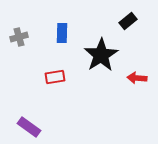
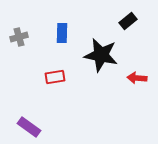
black star: rotated 28 degrees counterclockwise
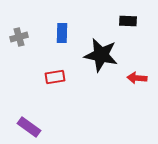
black rectangle: rotated 42 degrees clockwise
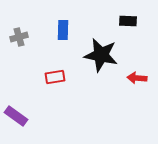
blue rectangle: moved 1 px right, 3 px up
purple rectangle: moved 13 px left, 11 px up
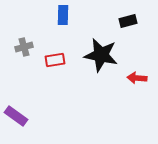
black rectangle: rotated 18 degrees counterclockwise
blue rectangle: moved 15 px up
gray cross: moved 5 px right, 10 px down
red rectangle: moved 17 px up
